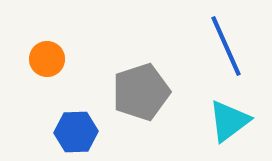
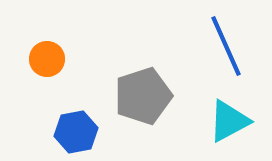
gray pentagon: moved 2 px right, 4 px down
cyan triangle: rotated 9 degrees clockwise
blue hexagon: rotated 9 degrees counterclockwise
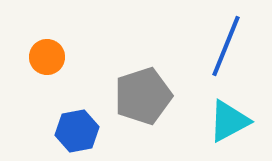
blue line: rotated 46 degrees clockwise
orange circle: moved 2 px up
blue hexagon: moved 1 px right, 1 px up
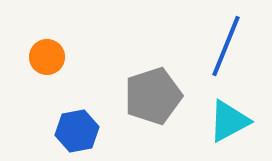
gray pentagon: moved 10 px right
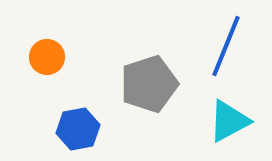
gray pentagon: moved 4 px left, 12 px up
blue hexagon: moved 1 px right, 2 px up
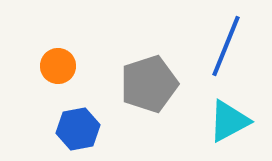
orange circle: moved 11 px right, 9 px down
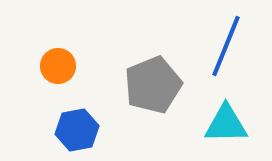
gray pentagon: moved 4 px right, 1 px down; rotated 4 degrees counterclockwise
cyan triangle: moved 3 px left, 3 px down; rotated 27 degrees clockwise
blue hexagon: moved 1 px left, 1 px down
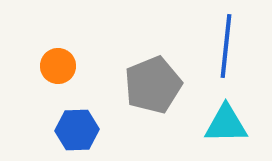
blue line: rotated 16 degrees counterclockwise
blue hexagon: rotated 9 degrees clockwise
